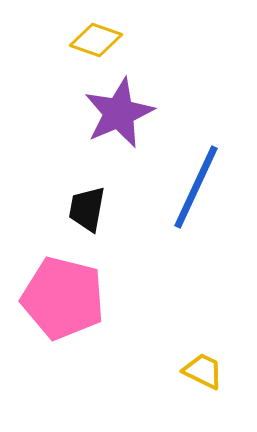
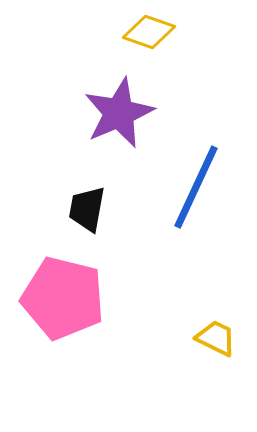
yellow diamond: moved 53 px right, 8 px up
yellow trapezoid: moved 13 px right, 33 px up
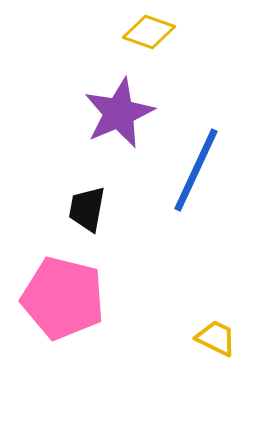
blue line: moved 17 px up
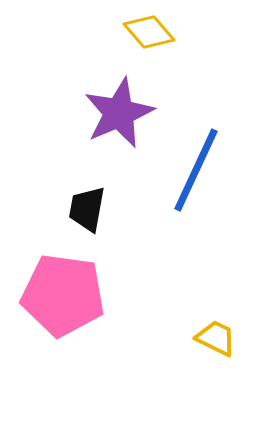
yellow diamond: rotated 30 degrees clockwise
pink pentagon: moved 3 px up; rotated 6 degrees counterclockwise
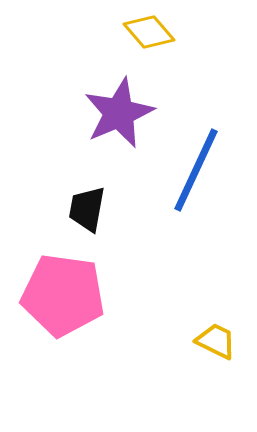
yellow trapezoid: moved 3 px down
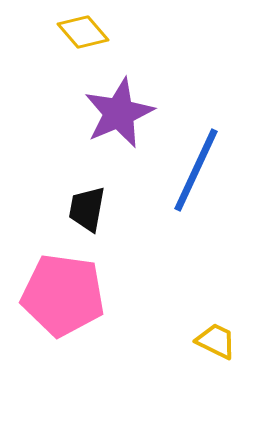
yellow diamond: moved 66 px left
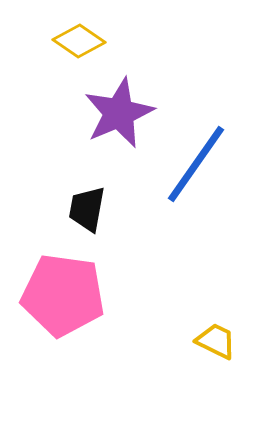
yellow diamond: moved 4 px left, 9 px down; rotated 15 degrees counterclockwise
blue line: moved 6 px up; rotated 10 degrees clockwise
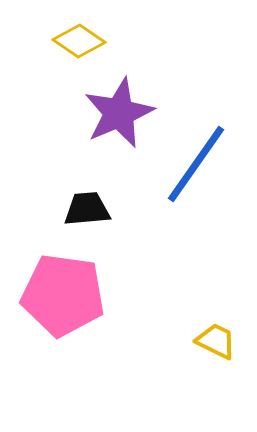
black trapezoid: rotated 75 degrees clockwise
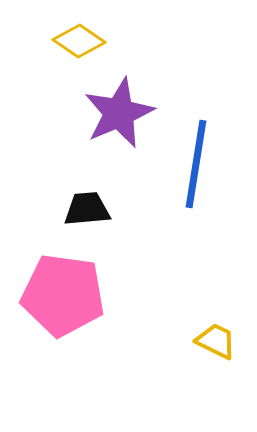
blue line: rotated 26 degrees counterclockwise
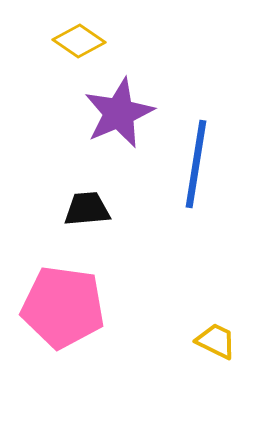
pink pentagon: moved 12 px down
